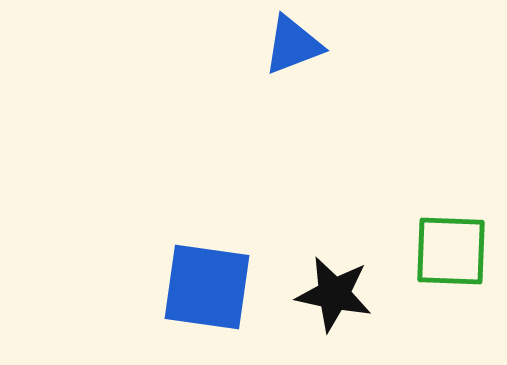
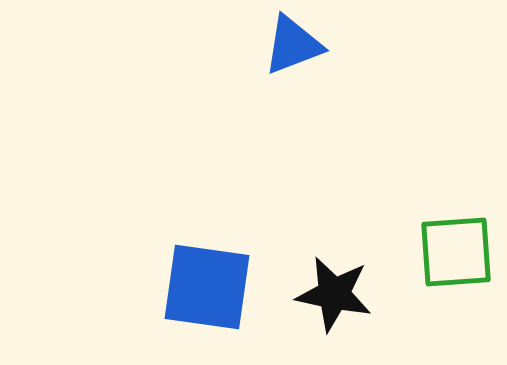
green square: moved 5 px right, 1 px down; rotated 6 degrees counterclockwise
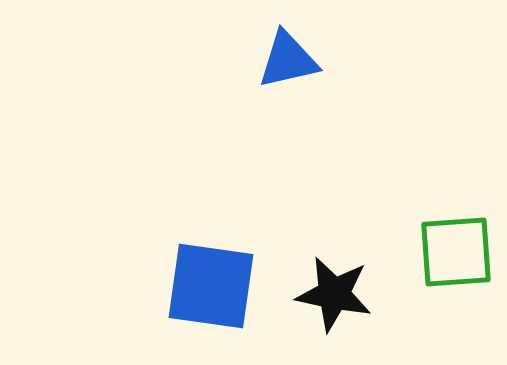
blue triangle: moved 5 px left, 15 px down; rotated 8 degrees clockwise
blue square: moved 4 px right, 1 px up
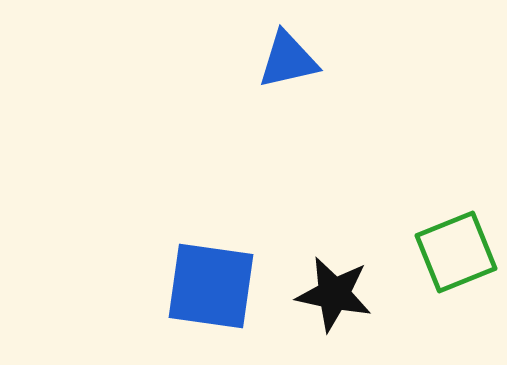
green square: rotated 18 degrees counterclockwise
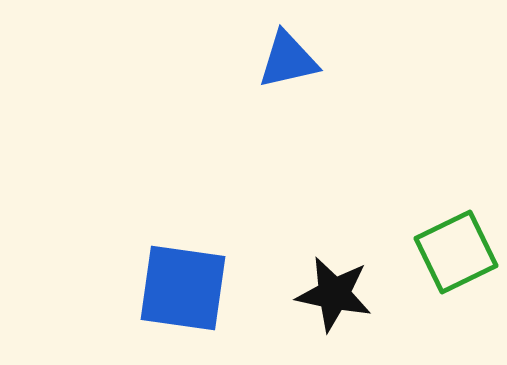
green square: rotated 4 degrees counterclockwise
blue square: moved 28 px left, 2 px down
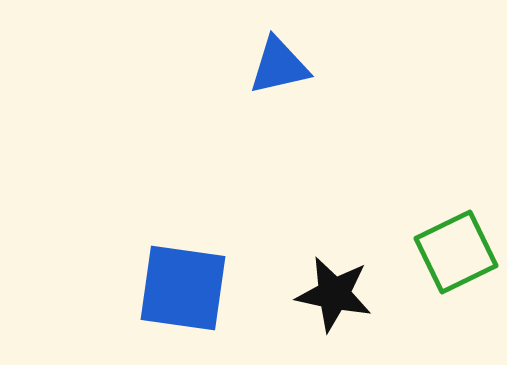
blue triangle: moved 9 px left, 6 px down
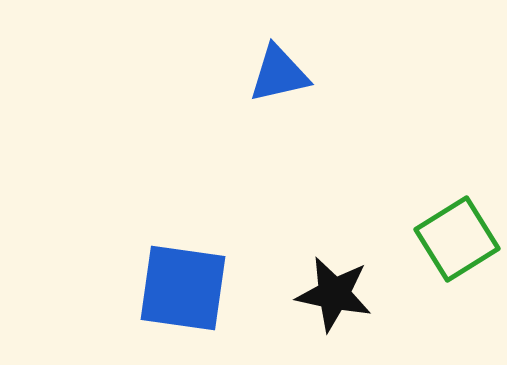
blue triangle: moved 8 px down
green square: moved 1 px right, 13 px up; rotated 6 degrees counterclockwise
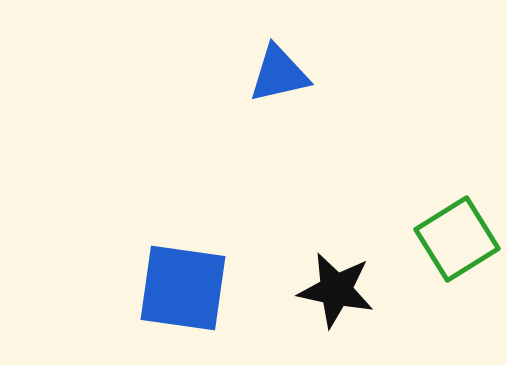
black star: moved 2 px right, 4 px up
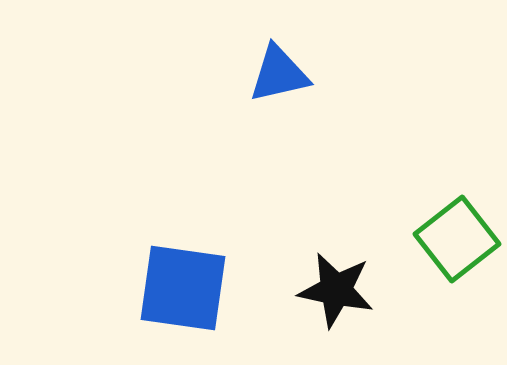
green square: rotated 6 degrees counterclockwise
